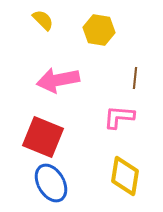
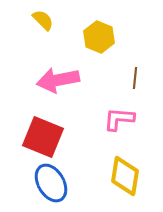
yellow hexagon: moved 7 px down; rotated 12 degrees clockwise
pink L-shape: moved 2 px down
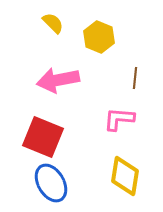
yellow semicircle: moved 10 px right, 3 px down
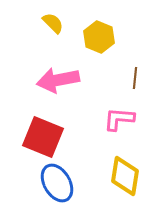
blue ellipse: moved 6 px right
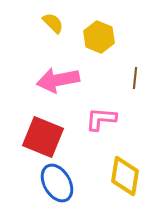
pink L-shape: moved 18 px left
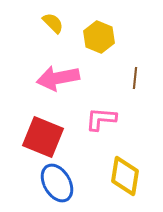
pink arrow: moved 2 px up
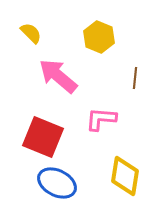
yellow semicircle: moved 22 px left, 10 px down
pink arrow: moved 2 px up; rotated 51 degrees clockwise
blue ellipse: rotated 33 degrees counterclockwise
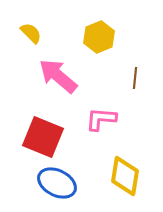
yellow hexagon: rotated 16 degrees clockwise
